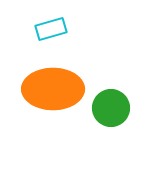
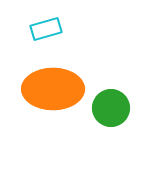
cyan rectangle: moved 5 px left
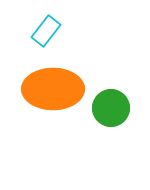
cyan rectangle: moved 2 px down; rotated 36 degrees counterclockwise
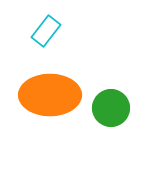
orange ellipse: moved 3 px left, 6 px down
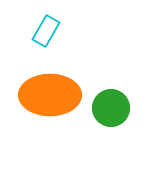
cyan rectangle: rotated 8 degrees counterclockwise
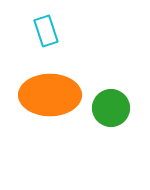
cyan rectangle: rotated 48 degrees counterclockwise
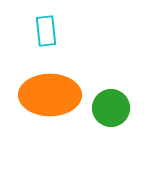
cyan rectangle: rotated 12 degrees clockwise
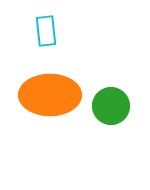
green circle: moved 2 px up
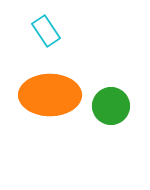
cyan rectangle: rotated 28 degrees counterclockwise
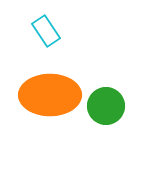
green circle: moved 5 px left
